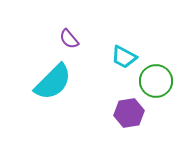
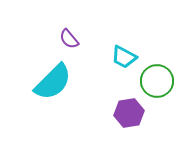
green circle: moved 1 px right
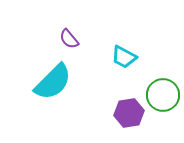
green circle: moved 6 px right, 14 px down
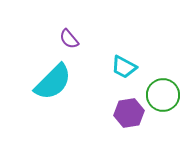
cyan trapezoid: moved 10 px down
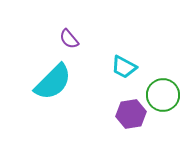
purple hexagon: moved 2 px right, 1 px down
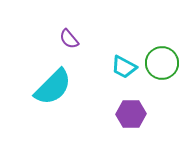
cyan semicircle: moved 5 px down
green circle: moved 1 px left, 32 px up
purple hexagon: rotated 8 degrees clockwise
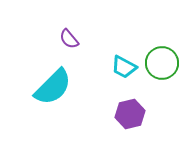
purple hexagon: moved 1 px left; rotated 12 degrees counterclockwise
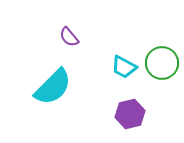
purple semicircle: moved 2 px up
